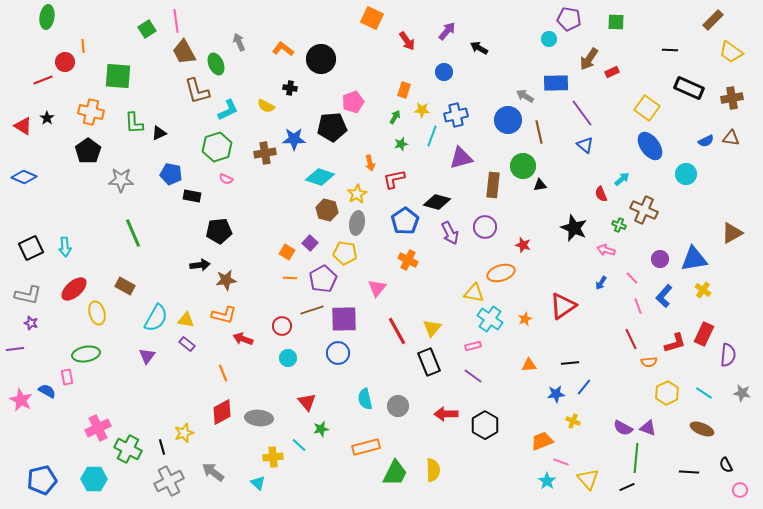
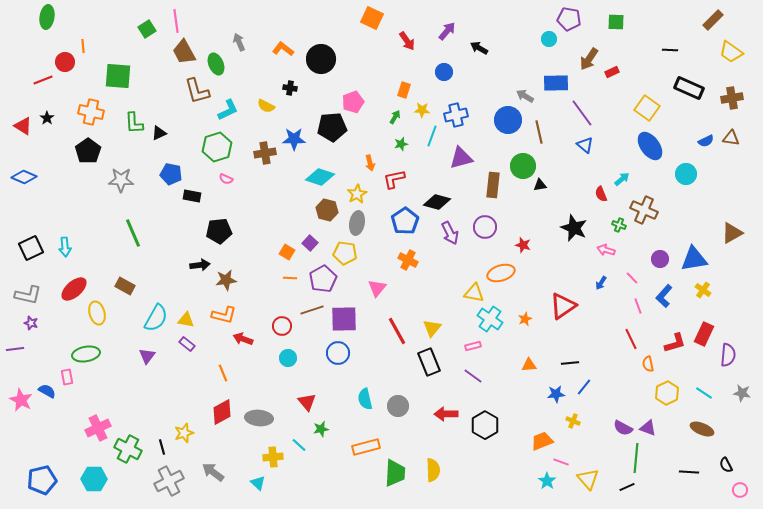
orange semicircle at (649, 362): moved 1 px left, 2 px down; rotated 84 degrees clockwise
green trapezoid at (395, 473): rotated 24 degrees counterclockwise
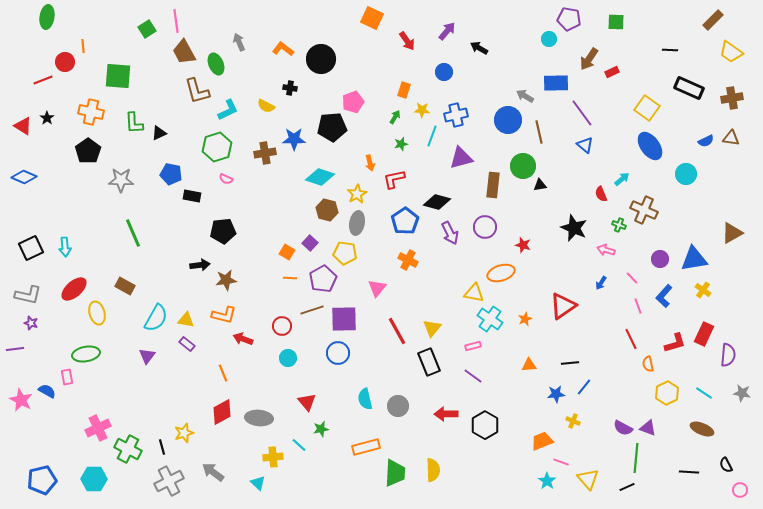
black pentagon at (219, 231): moved 4 px right
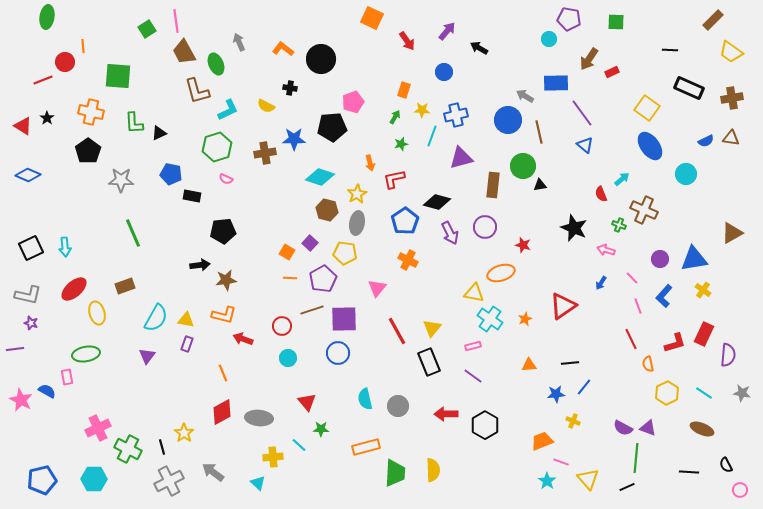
blue diamond at (24, 177): moved 4 px right, 2 px up
brown rectangle at (125, 286): rotated 48 degrees counterclockwise
purple rectangle at (187, 344): rotated 70 degrees clockwise
green star at (321, 429): rotated 14 degrees clockwise
yellow star at (184, 433): rotated 18 degrees counterclockwise
